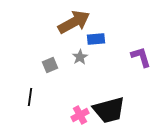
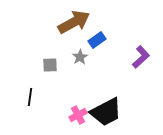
blue rectangle: moved 1 px right, 1 px down; rotated 30 degrees counterclockwise
purple L-shape: rotated 65 degrees clockwise
gray square: rotated 21 degrees clockwise
black trapezoid: moved 3 px left, 2 px down; rotated 12 degrees counterclockwise
pink cross: moved 2 px left
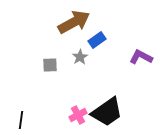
purple L-shape: rotated 110 degrees counterclockwise
black line: moved 9 px left, 23 px down
black trapezoid: moved 1 px right; rotated 8 degrees counterclockwise
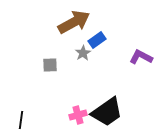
gray star: moved 3 px right, 4 px up
pink cross: rotated 12 degrees clockwise
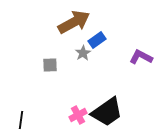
pink cross: rotated 12 degrees counterclockwise
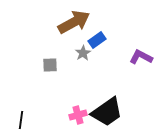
pink cross: rotated 12 degrees clockwise
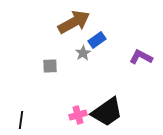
gray square: moved 1 px down
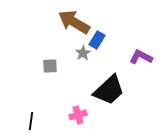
brown arrow: rotated 120 degrees counterclockwise
blue rectangle: rotated 24 degrees counterclockwise
black trapezoid: moved 2 px right, 22 px up; rotated 8 degrees counterclockwise
black line: moved 10 px right, 1 px down
